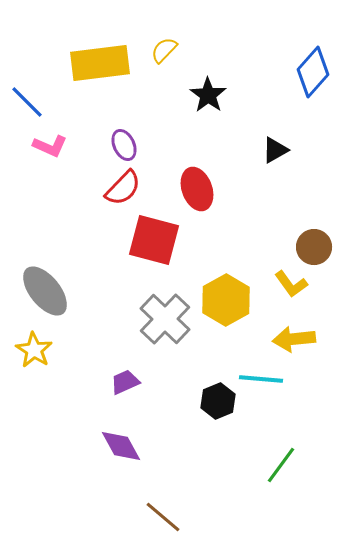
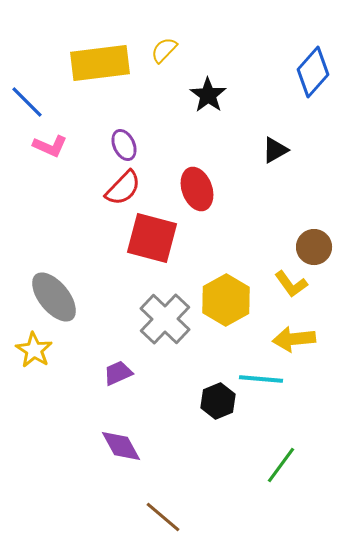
red square: moved 2 px left, 2 px up
gray ellipse: moved 9 px right, 6 px down
purple trapezoid: moved 7 px left, 9 px up
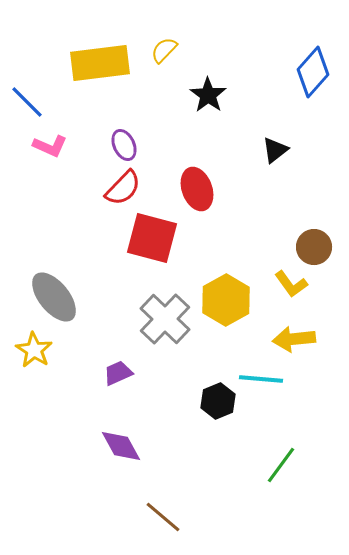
black triangle: rotated 8 degrees counterclockwise
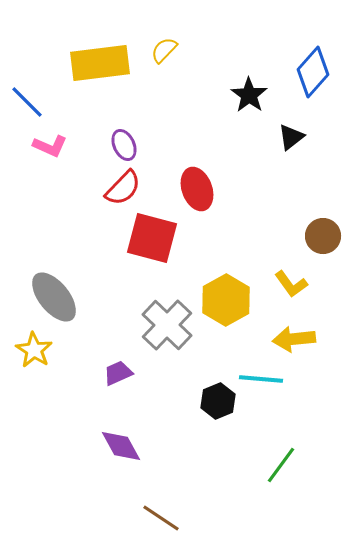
black star: moved 41 px right
black triangle: moved 16 px right, 13 px up
brown circle: moved 9 px right, 11 px up
gray cross: moved 2 px right, 6 px down
brown line: moved 2 px left, 1 px down; rotated 6 degrees counterclockwise
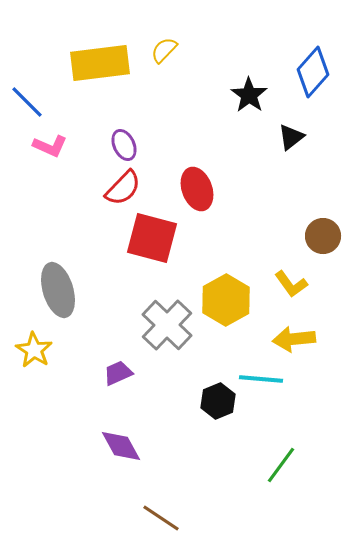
gray ellipse: moved 4 px right, 7 px up; rotated 22 degrees clockwise
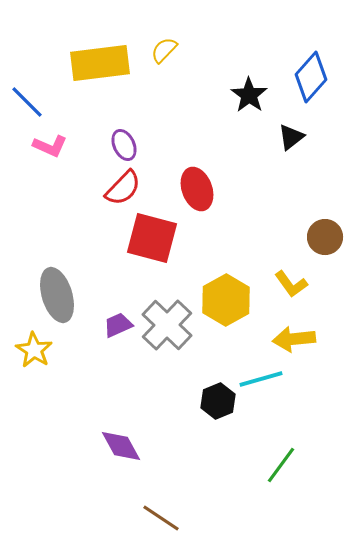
blue diamond: moved 2 px left, 5 px down
brown circle: moved 2 px right, 1 px down
gray ellipse: moved 1 px left, 5 px down
purple trapezoid: moved 48 px up
cyan line: rotated 21 degrees counterclockwise
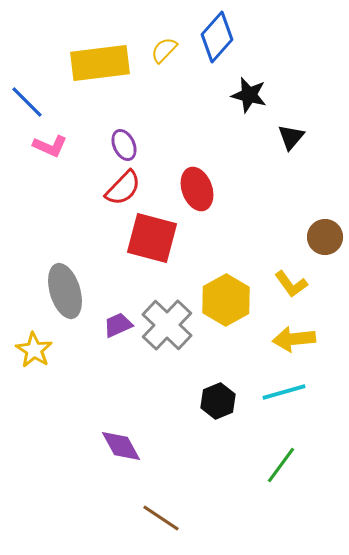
blue diamond: moved 94 px left, 40 px up
black star: rotated 21 degrees counterclockwise
black triangle: rotated 12 degrees counterclockwise
gray ellipse: moved 8 px right, 4 px up
cyan line: moved 23 px right, 13 px down
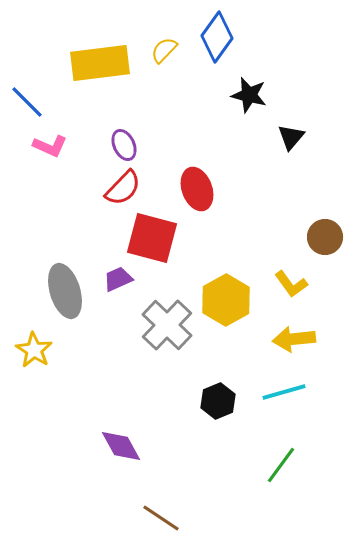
blue diamond: rotated 6 degrees counterclockwise
purple trapezoid: moved 46 px up
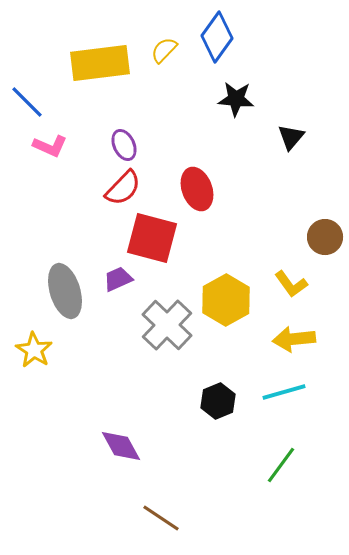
black star: moved 13 px left, 4 px down; rotated 9 degrees counterclockwise
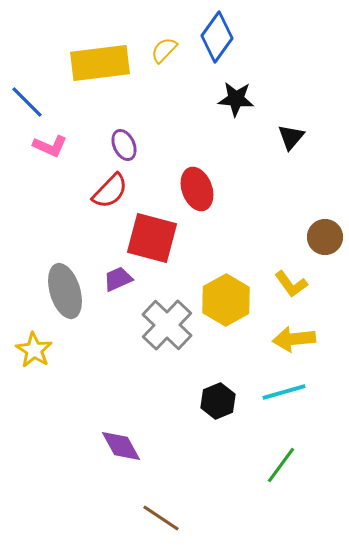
red semicircle: moved 13 px left, 3 px down
